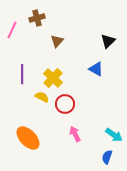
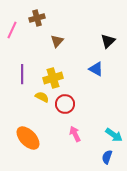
yellow cross: rotated 30 degrees clockwise
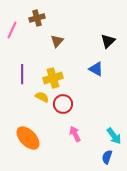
red circle: moved 2 px left
cyan arrow: moved 1 px down; rotated 18 degrees clockwise
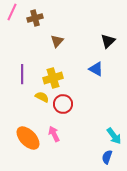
brown cross: moved 2 px left
pink line: moved 18 px up
pink arrow: moved 21 px left
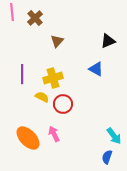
pink line: rotated 30 degrees counterclockwise
brown cross: rotated 28 degrees counterclockwise
black triangle: rotated 21 degrees clockwise
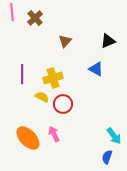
brown triangle: moved 8 px right
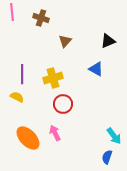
brown cross: moved 6 px right; rotated 28 degrees counterclockwise
yellow semicircle: moved 25 px left
pink arrow: moved 1 px right, 1 px up
